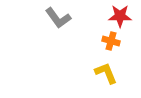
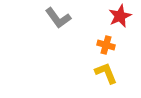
red star: rotated 25 degrees counterclockwise
orange cross: moved 5 px left, 4 px down
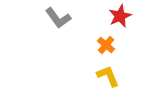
orange cross: rotated 24 degrees clockwise
yellow L-shape: moved 2 px right, 3 px down
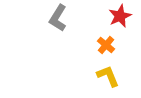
gray L-shape: rotated 68 degrees clockwise
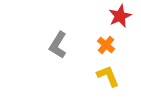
gray L-shape: moved 27 px down
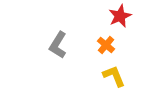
yellow L-shape: moved 6 px right
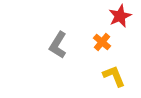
orange cross: moved 4 px left, 3 px up
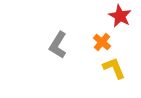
red star: rotated 20 degrees counterclockwise
yellow L-shape: moved 8 px up
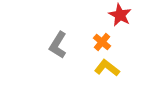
red star: moved 1 px up
yellow L-shape: moved 7 px left; rotated 30 degrees counterclockwise
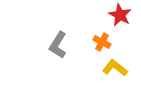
orange cross: rotated 12 degrees counterclockwise
yellow L-shape: moved 8 px right
